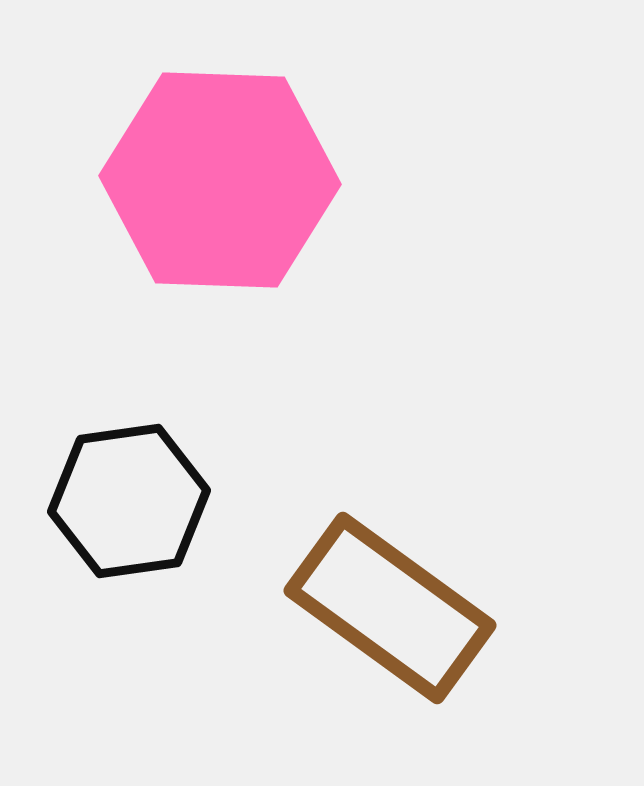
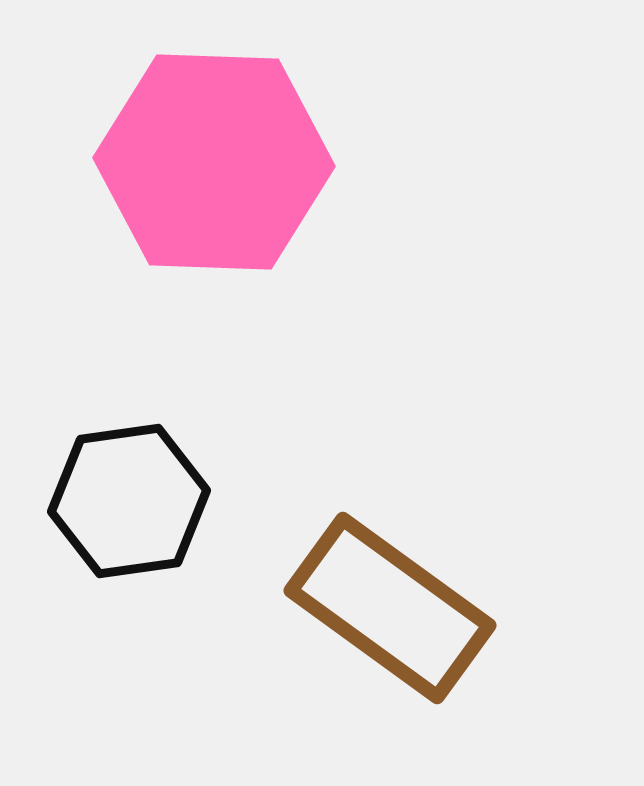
pink hexagon: moved 6 px left, 18 px up
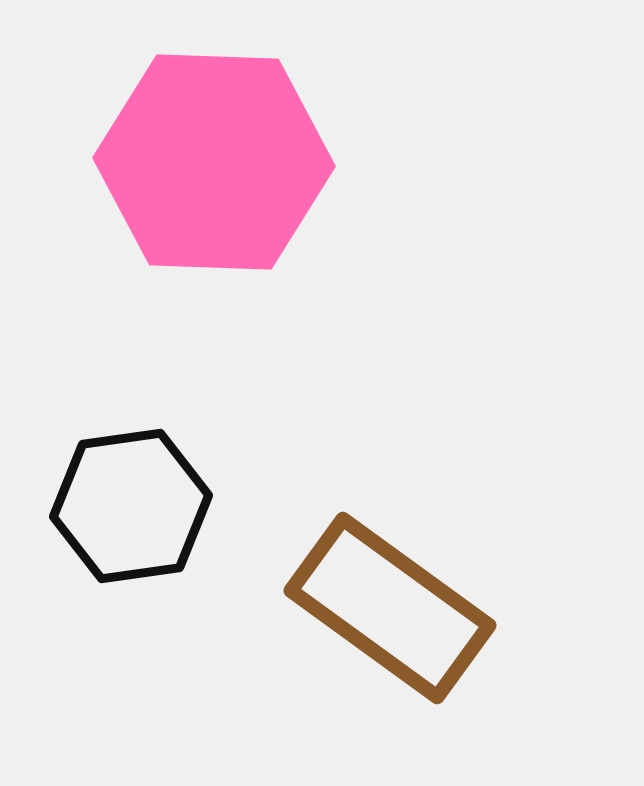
black hexagon: moved 2 px right, 5 px down
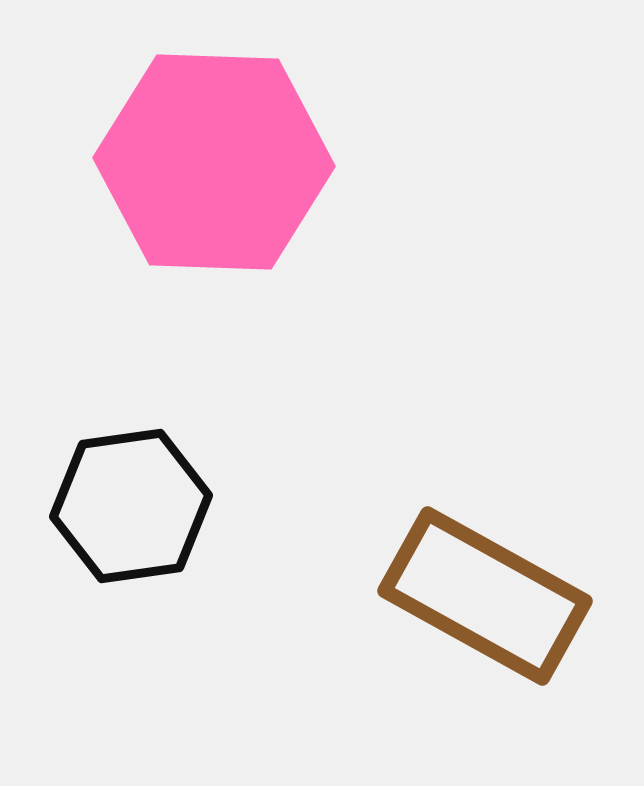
brown rectangle: moved 95 px right, 12 px up; rotated 7 degrees counterclockwise
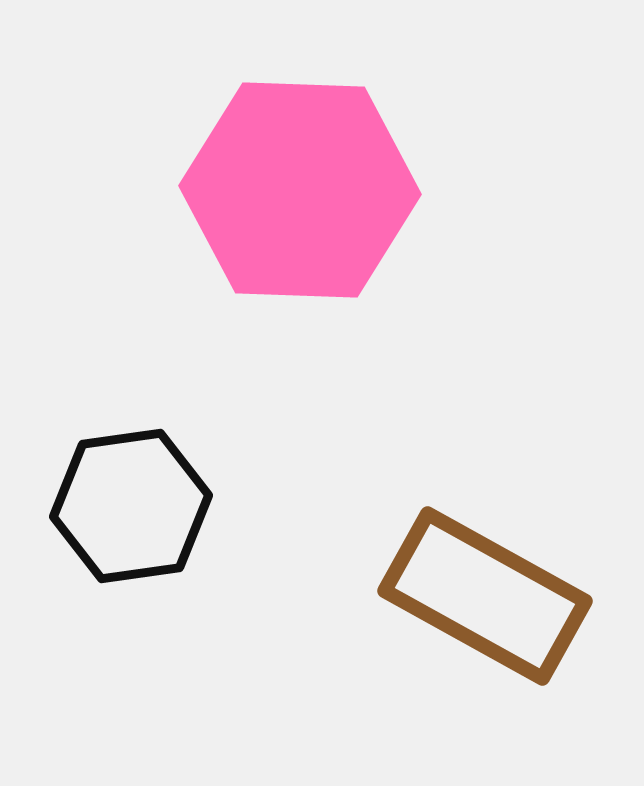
pink hexagon: moved 86 px right, 28 px down
